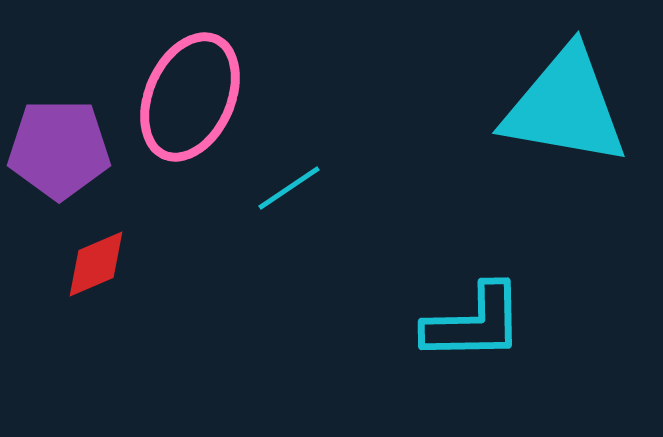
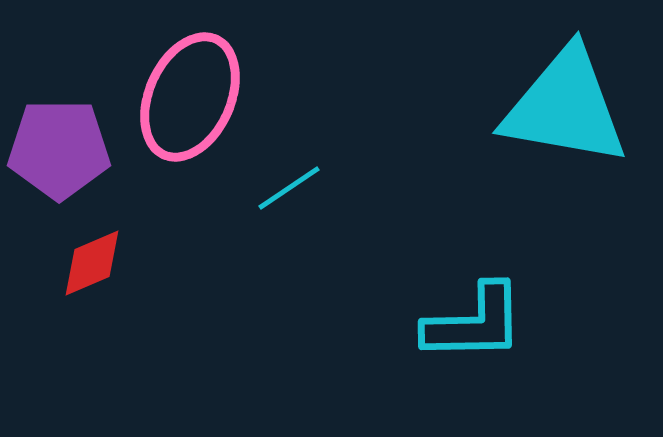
red diamond: moved 4 px left, 1 px up
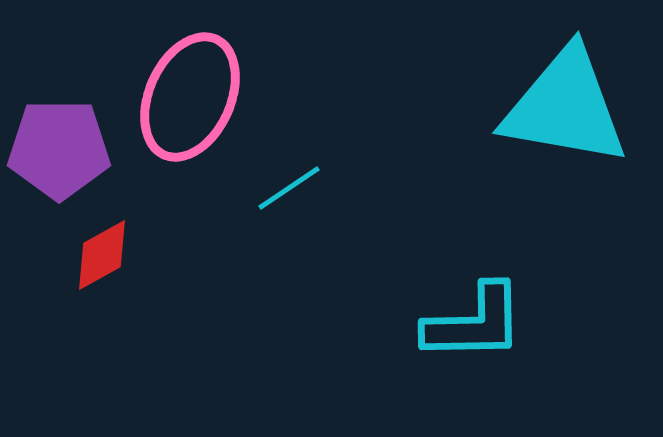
red diamond: moved 10 px right, 8 px up; rotated 6 degrees counterclockwise
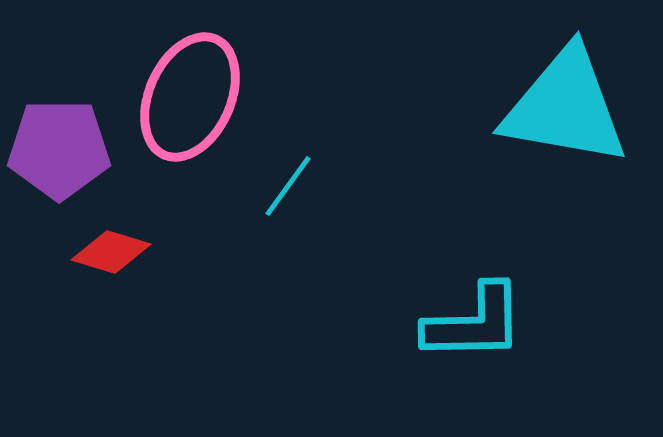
cyan line: moved 1 px left, 2 px up; rotated 20 degrees counterclockwise
red diamond: moved 9 px right, 3 px up; rotated 46 degrees clockwise
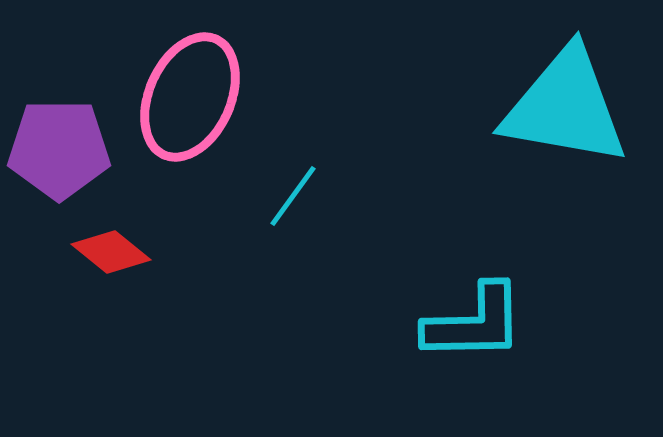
cyan line: moved 5 px right, 10 px down
red diamond: rotated 22 degrees clockwise
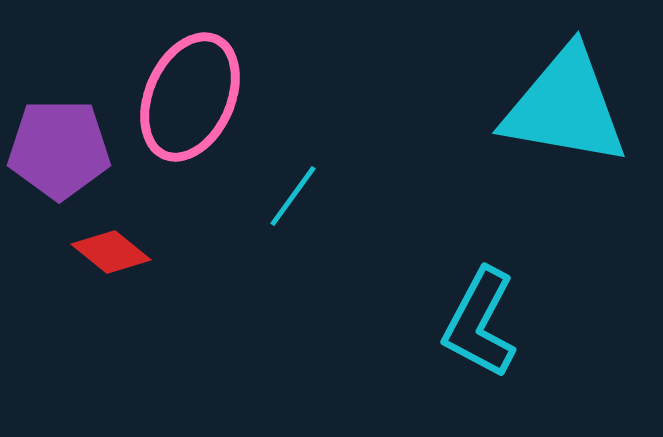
cyan L-shape: moved 6 px right; rotated 119 degrees clockwise
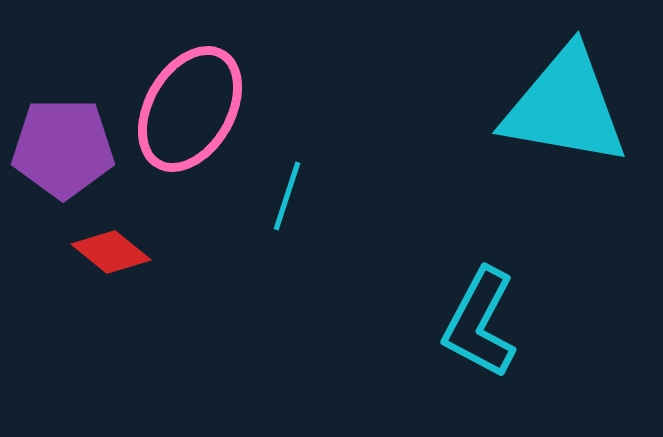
pink ellipse: moved 12 px down; rotated 6 degrees clockwise
purple pentagon: moved 4 px right, 1 px up
cyan line: moved 6 px left; rotated 18 degrees counterclockwise
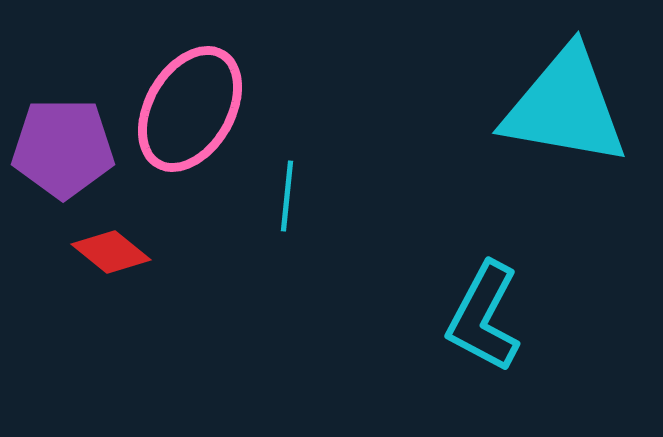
cyan line: rotated 12 degrees counterclockwise
cyan L-shape: moved 4 px right, 6 px up
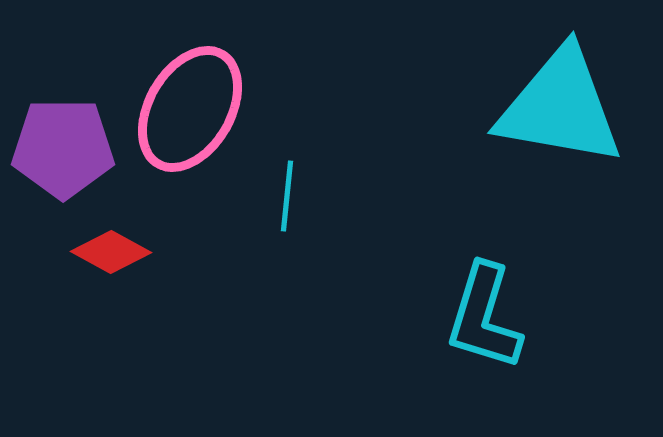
cyan triangle: moved 5 px left
red diamond: rotated 10 degrees counterclockwise
cyan L-shape: rotated 11 degrees counterclockwise
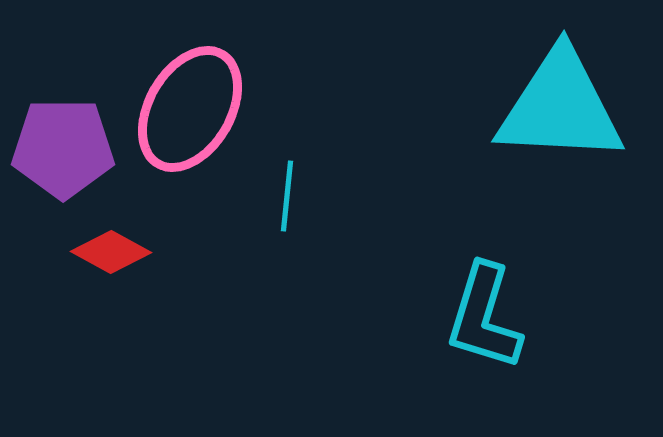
cyan triangle: rotated 7 degrees counterclockwise
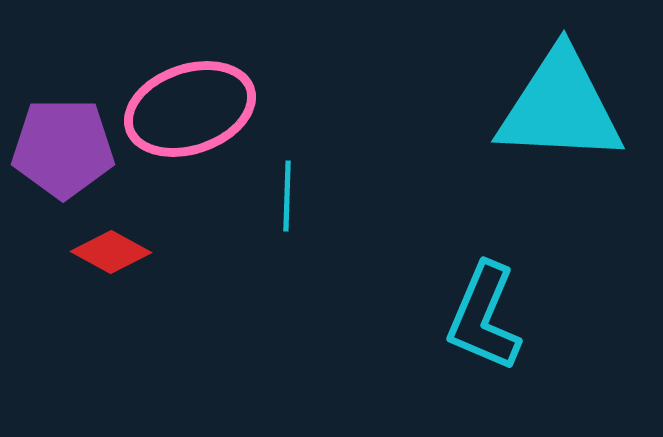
pink ellipse: rotated 41 degrees clockwise
cyan line: rotated 4 degrees counterclockwise
cyan L-shape: rotated 6 degrees clockwise
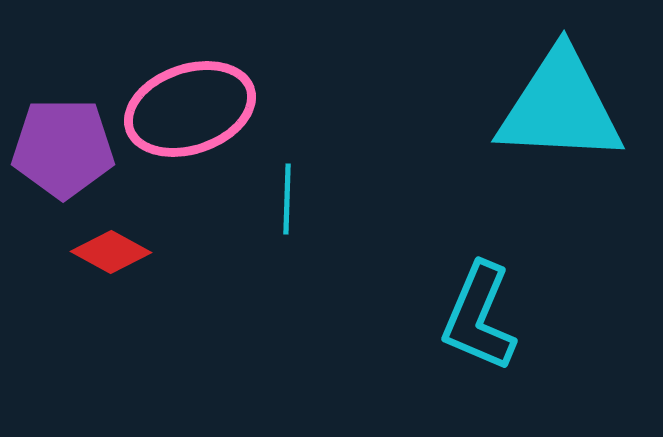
cyan line: moved 3 px down
cyan L-shape: moved 5 px left
